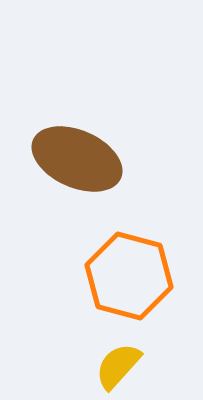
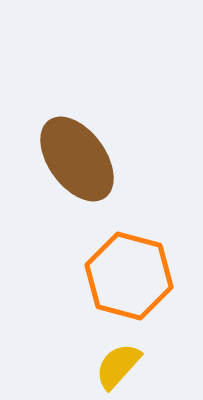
brown ellipse: rotated 30 degrees clockwise
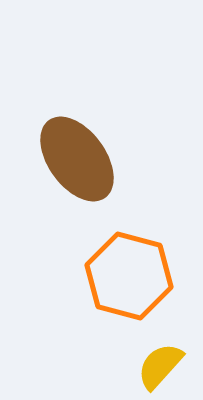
yellow semicircle: moved 42 px right
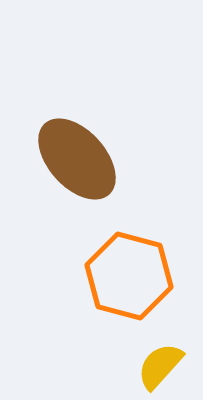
brown ellipse: rotated 6 degrees counterclockwise
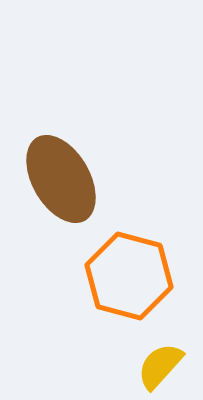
brown ellipse: moved 16 px left, 20 px down; rotated 12 degrees clockwise
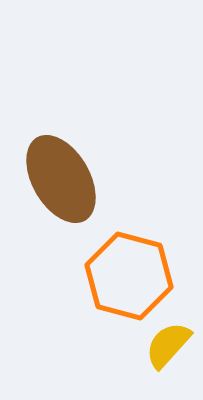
yellow semicircle: moved 8 px right, 21 px up
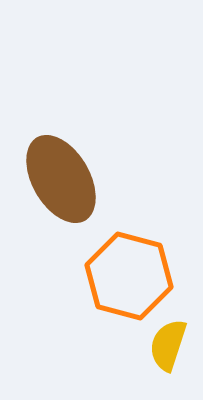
yellow semicircle: rotated 24 degrees counterclockwise
